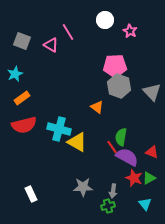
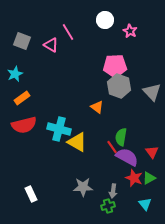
red triangle: rotated 32 degrees clockwise
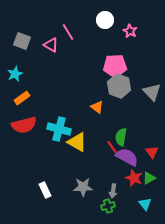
white rectangle: moved 14 px right, 4 px up
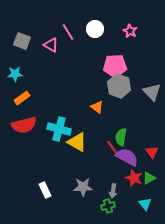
white circle: moved 10 px left, 9 px down
cyan star: rotated 21 degrees clockwise
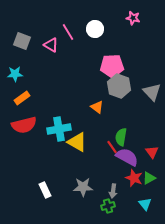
pink star: moved 3 px right, 13 px up; rotated 16 degrees counterclockwise
pink pentagon: moved 3 px left
cyan cross: rotated 25 degrees counterclockwise
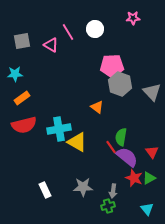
pink star: rotated 16 degrees counterclockwise
gray square: rotated 30 degrees counterclockwise
gray hexagon: moved 1 px right, 2 px up
red line: moved 1 px left
purple semicircle: rotated 10 degrees clockwise
cyan triangle: moved 2 px right, 5 px down
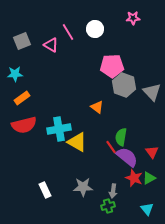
gray square: rotated 12 degrees counterclockwise
gray hexagon: moved 4 px right, 1 px down
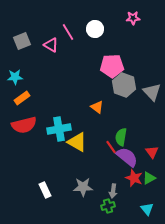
cyan star: moved 3 px down
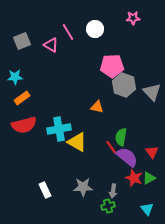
orange triangle: rotated 24 degrees counterclockwise
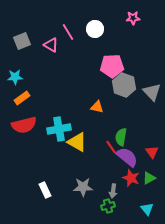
red star: moved 3 px left
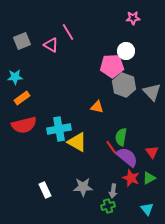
white circle: moved 31 px right, 22 px down
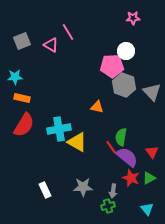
orange rectangle: rotated 49 degrees clockwise
red semicircle: rotated 45 degrees counterclockwise
